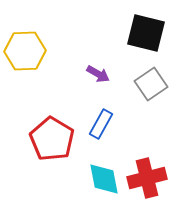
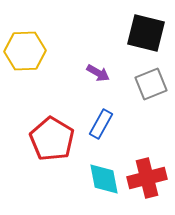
purple arrow: moved 1 px up
gray square: rotated 12 degrees clockwise
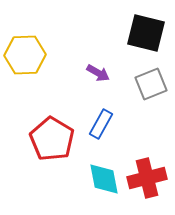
yellow hexagon: moved 4 px down
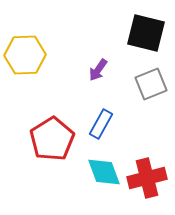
purple arrow: moved 3 px up; rotated 95 degrees clockwise
red pentagon: rotated 9 degrees clockwise
cyan diamond: moved 7 px up; rotated 9 degrees counterclockwise
